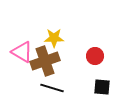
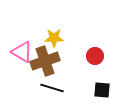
black square: moved 3 px down
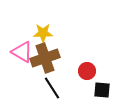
yellow star: moved 11 px left, 5 px up
red circle: moved 8 px left, 15 px down
brown cross: moved 3 px up
black line: rotated 40 degrees clockwise
